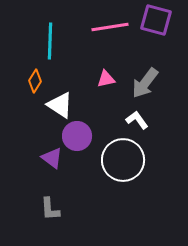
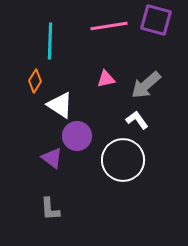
pink line: moved 1 px left, 1 px up
gray arrow: moved 1 px right, 2 px down; rotated 12 degrees clockwise
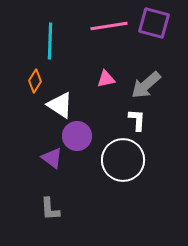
purple square: moved 2 px left, 3 px down
white L-shape: rotated 40 degrees clockwise
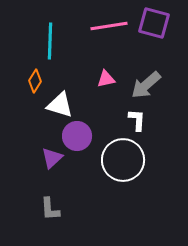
white triangle: rotated 16 degrees counterclockwise
purple triangle: rotated 40 degrees clockwise
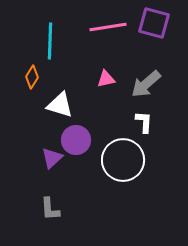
pink line: moved 1 px left, 1 px down
orange diamond: moved 3 px left, 4 px up
gray arrow: moved 1 px up
white L-shape: moved 7 px right, 2 px down
purple circle: moved 1 px left, 4 px down
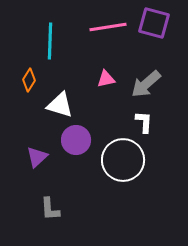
orange diamond: moved 3 px left, 3 px down
purple triangle: moved 15 px left, 1 px up
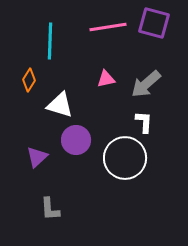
white circle: moved 2 px right, 2 px up
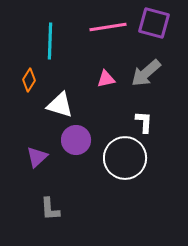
gray arrow: moved 11 px up
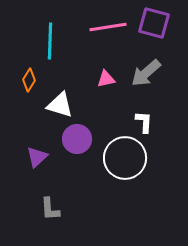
purple circle: moved 1 px right, 1 px up
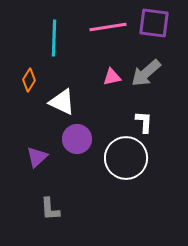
purple square: rotated 8 degrees counterclockwise
cyan line: moved 4 px right, 3 px up
pink triangle: moved 6 px right, 2 px up
white triangle: moved 2 px right, 3 px up; rotated 8 degrees clockwise
white circle: moved 1 px right
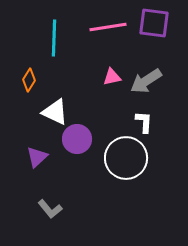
gray arrow: moved 8 px down; rotated 8 degrees clockwise
white triangle: moved 7 px left, 10 px down
gray L-shape: rotated 35 degrees counterclockwise
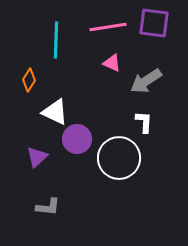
cyan line: moved 2 px right, 2 px down
pink triangle: moved 14 px up; rotated 36 degrees clockwise
white circle: moved 7 px left
gray L-shape: moved 2 px left, 2 px up; rotated 45 degrees counterclockwise
